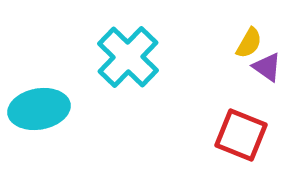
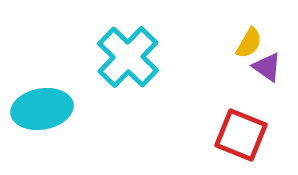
cyan ellipse: moved 3 px right
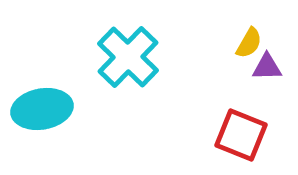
purple triangle: rotated 36 degrees counterclockwise
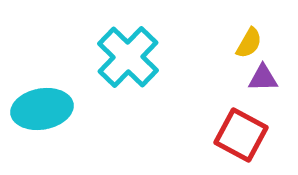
purple triangle: moved 4 px left, 11 px down
red square: rotated 6 degrees clockwise
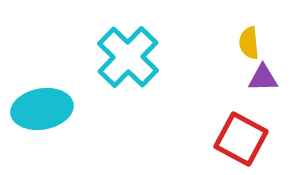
yellow semicircle: rotated 144 degrees clockwise
red square: moved 4 px down
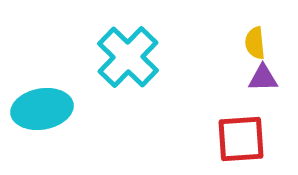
yellow semicircle: moved 6 px right
red square: rotated 32 degrees counterclockwise
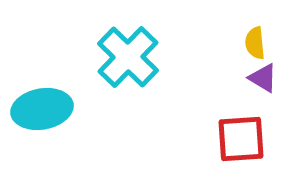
purple triangle: rotated 32 degrees clockwise
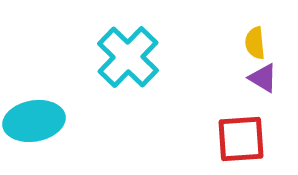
cyan ellipse: moved 8 px left, 12 px down
